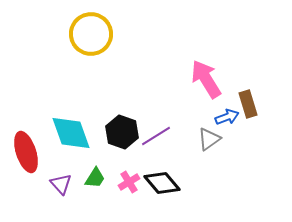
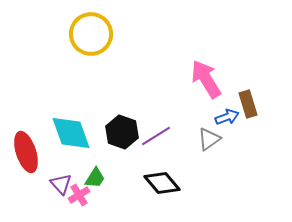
pink cross: moved 50 px left, 13 px down
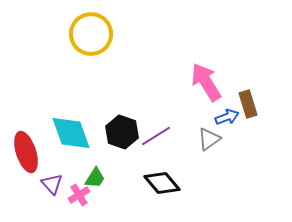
pink arrow: moved 3 px down
purple triangle: moved 9 px left
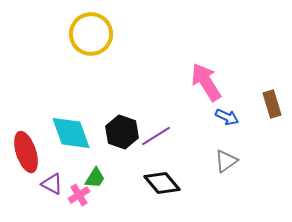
brown rectangle: moved 24 px right
blue arrow: rotated 45 degrees clockwise
gray triangle: moved 17 px right, 22 px down
purple triangle: rotated 20 degrees counterclockwise
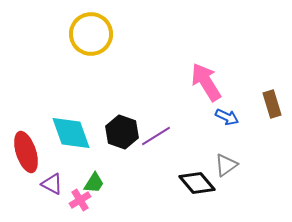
gray triangle: moved 4 px down
green trapezoid: moved 1 px left, 5 px down
black diamond: moved 35 px right
pink cross: moved 1 px right, 5 px down
